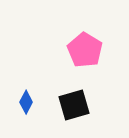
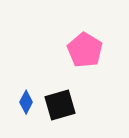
black square: moved 14 px left
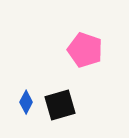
pink pentagon: rotated 12 degrees counterclockwise
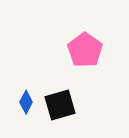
pink pentagon: rotated 16 degrees clockwise
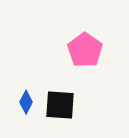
black square: rotated 20 degrees clockwise
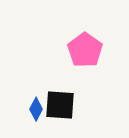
blue diamond: moved 10 px right, 7 px down
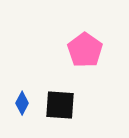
blue diamond: moved 14 px left, 6 px up
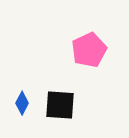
pink pentagon: moved 4 px right; rotated 12 degrees clockwise
